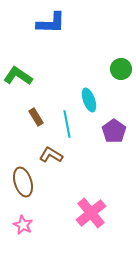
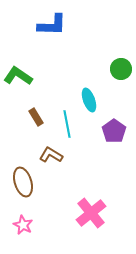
blue L-shape: moved 1 px right, 2 px down
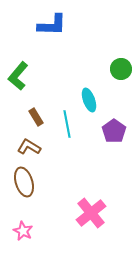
green L-shape: rotated 84 degrees counterclockwise
brown L-shape: moved 22 px left, 8 px up
brown ellipse: moved 1 px right
pink star: moved 6 px down
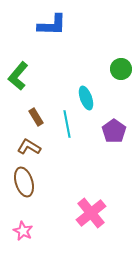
cyan ellipse: moved 3 px left, 2 px up
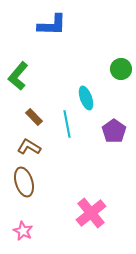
brown rectangle: moved 2 px left; rotated 12 degrees counterclockwise
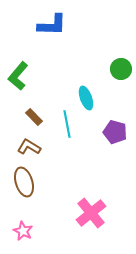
purple pentagon: moved 1 px right, 1 px down; rotated 20 degrees counterclockwise
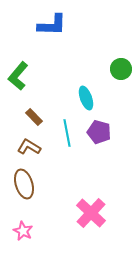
cyan line: moved 9 px down
purple pentagon: moved 16 px left
brown ellipse: moved 2 px down
pink cross: rotated 8 degrees counterclockwise
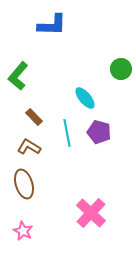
cyan ellipse: moved 1 px left; rotated 20 degrees counterclockwise
